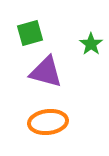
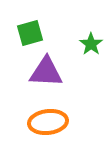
purple triangle: rotated 12 degrees counterclockwise
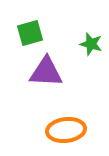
green star: rotated 20 degrees counterclockwise
orange ellipse: moved 18 px right, 8 px down
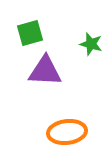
purple triangle: moved 1 px left, 1 px up
orange ellipse: moved 1 px right, 2 px down
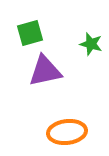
purple triangle: rotated 15 degrees counterclockwise
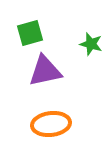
orange ellipse: moved 16 px left, 8 px up
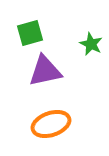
green star: rotated 10 degrees clockwise
orange ellipse: rotated 12 degrees counterclockwise
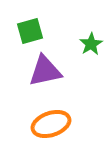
green square: moved 2 px up
green star: rotated 15 degrees clockwise
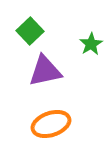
green square: rotated 28 degrees counterclockwise
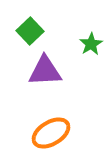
purple triangle: rotated 9 degrees clockwise
orange ellipse: moved 9 px down; rotated 12 degrees counterclockwise
